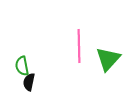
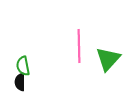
green semicircle: moved 1 px right
black semicircle: moved 9 px left; rotated 12 degrees counterclockwise
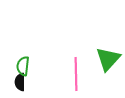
pink line: moved 3 px left, 28 px down
green semicircle: rotated 18 degrees clockwise
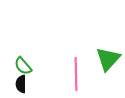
green semicircle: rotated 48 degrees counterclockwise
black semicircle: moved 1 px right, 2 px down
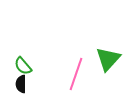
pink line: rotated 20 degrees clockwise
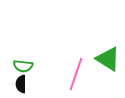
green triangle: rotated 40 degrees counterclockwise
green semicircle: rotated 42 degrees counterclockwise
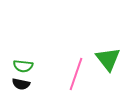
green triangle: rotated 20 degrees clockwise
black semicircle: rotated 78 degrees counterclockwise
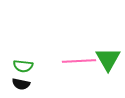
green triangle: rotated 8 degrees clockwise
pink line: moved 3 px right, 13 px up; rotated 68 degrees clockwise
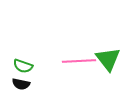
green triangle: rotated 8 degrees counterclockwise
green semicircle: rotated 12 degrees clockwise
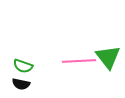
green triangle: moved 2 px up
